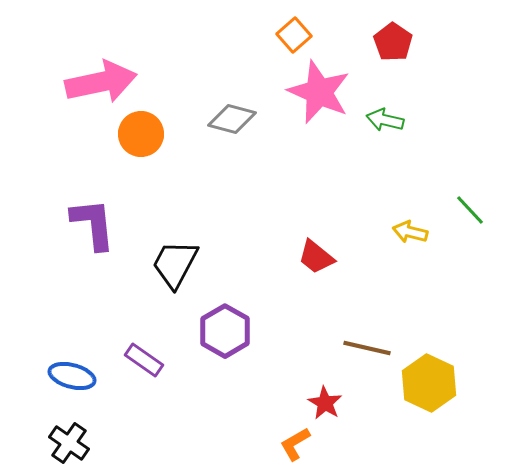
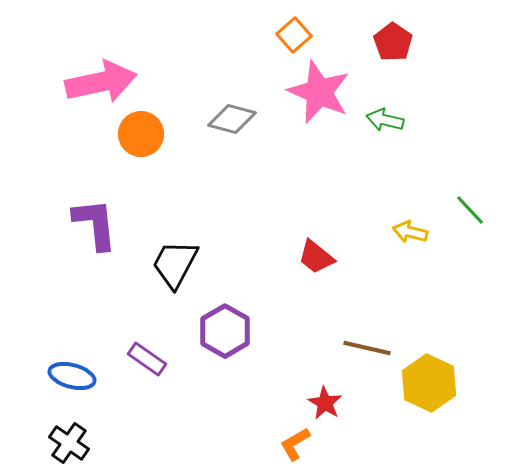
purple L-shape: moved 2 px right
purple rectangle: moved 3 px right, 1 px up
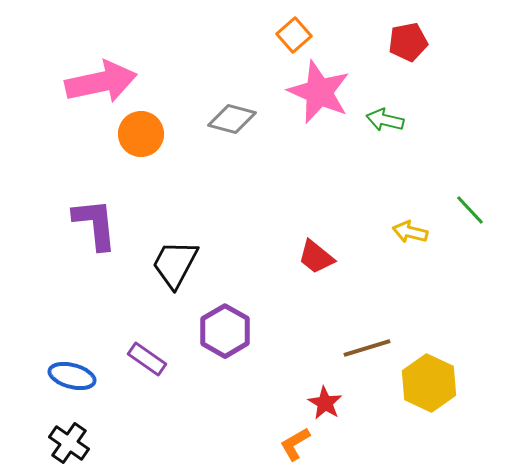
red pentagon: moved 15 px right; rotated 27 degrees clockwise
brown line: rotated 30 degrees counterclockwise
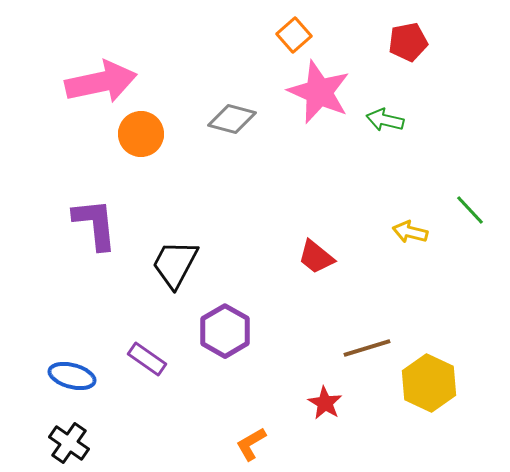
orange L-shape: moved 44 px left
